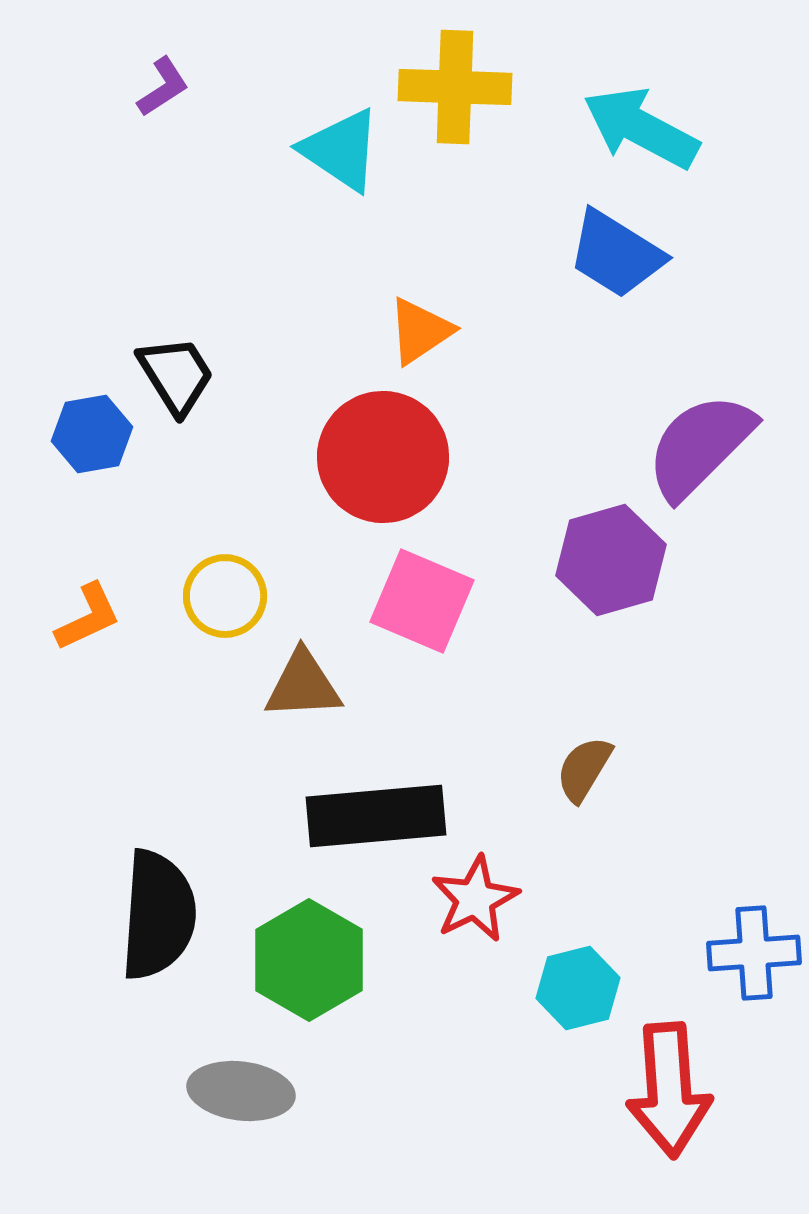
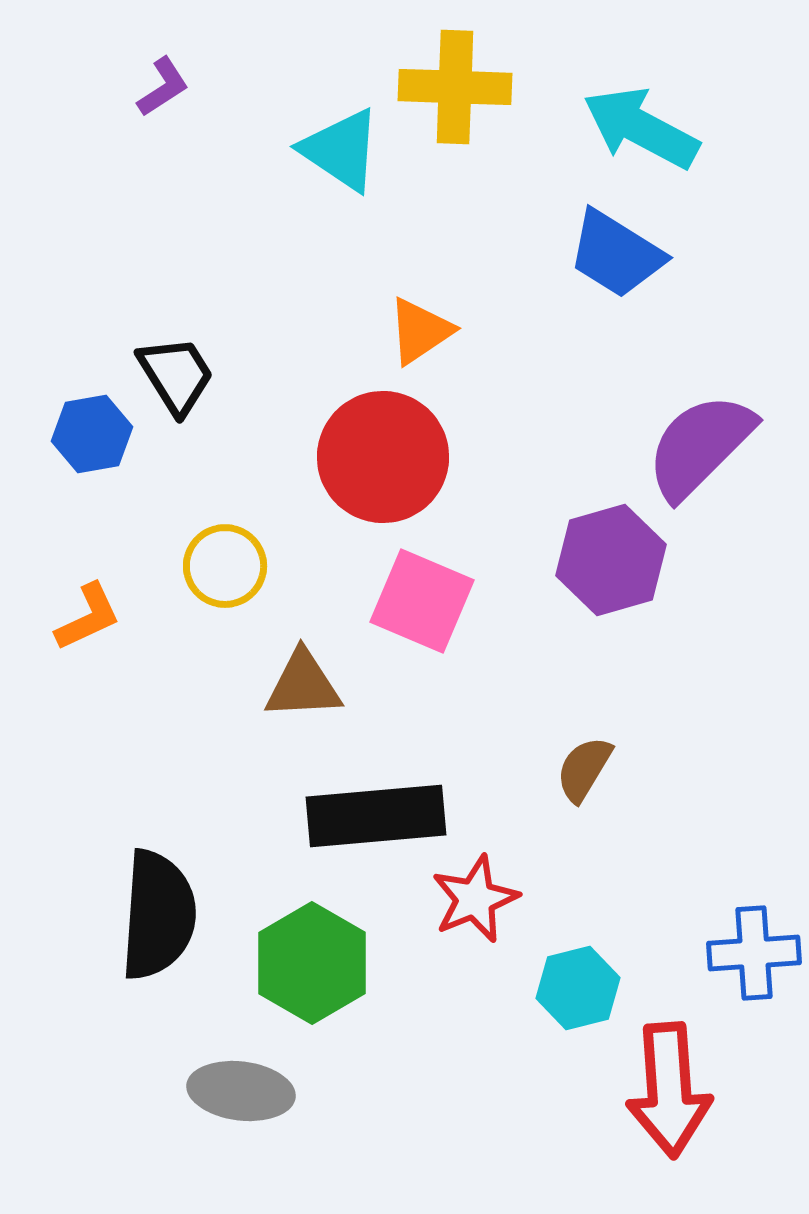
yellow circle: moved 30 px up
red star: rotated 4 degrees clockwise
green hexagon: moved 3 px right, 3 px down
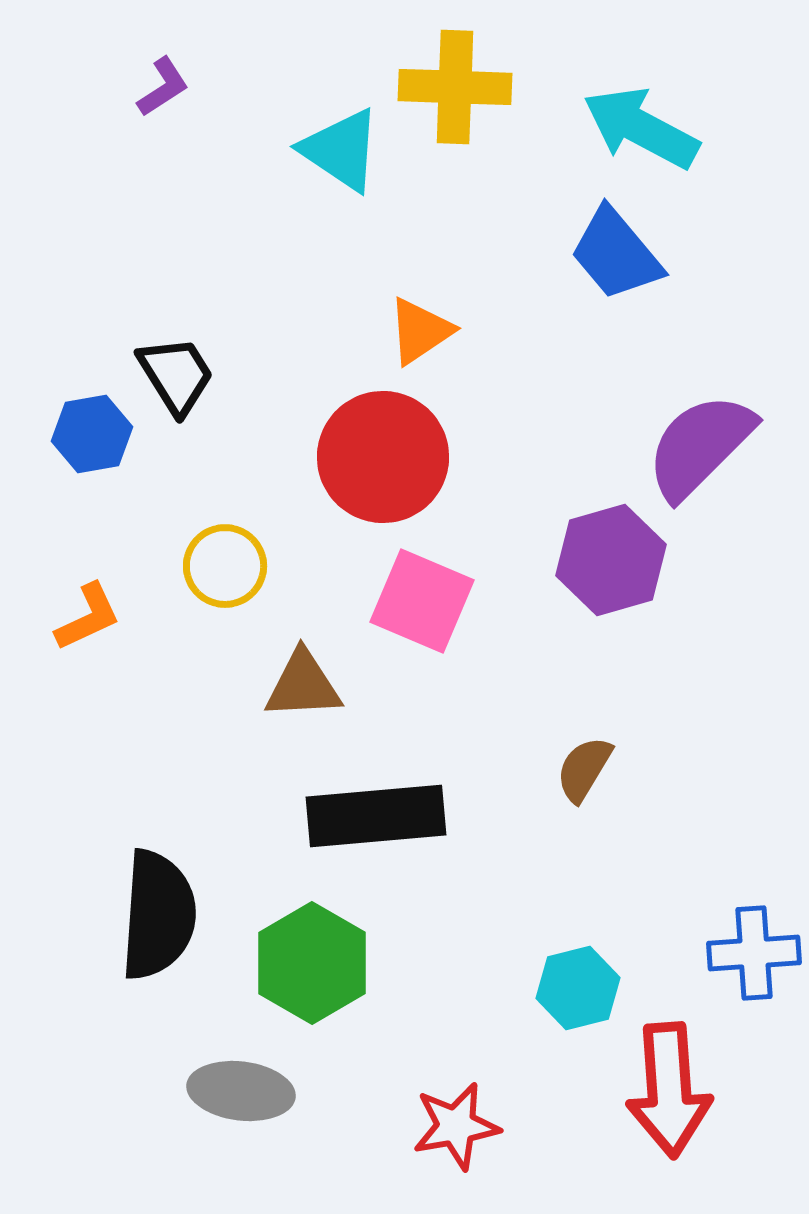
blue trapezoid: rotated 18 degrees clockwise
red star: moved 19 px left, 227 px down; rotated 12 degrees clockwise
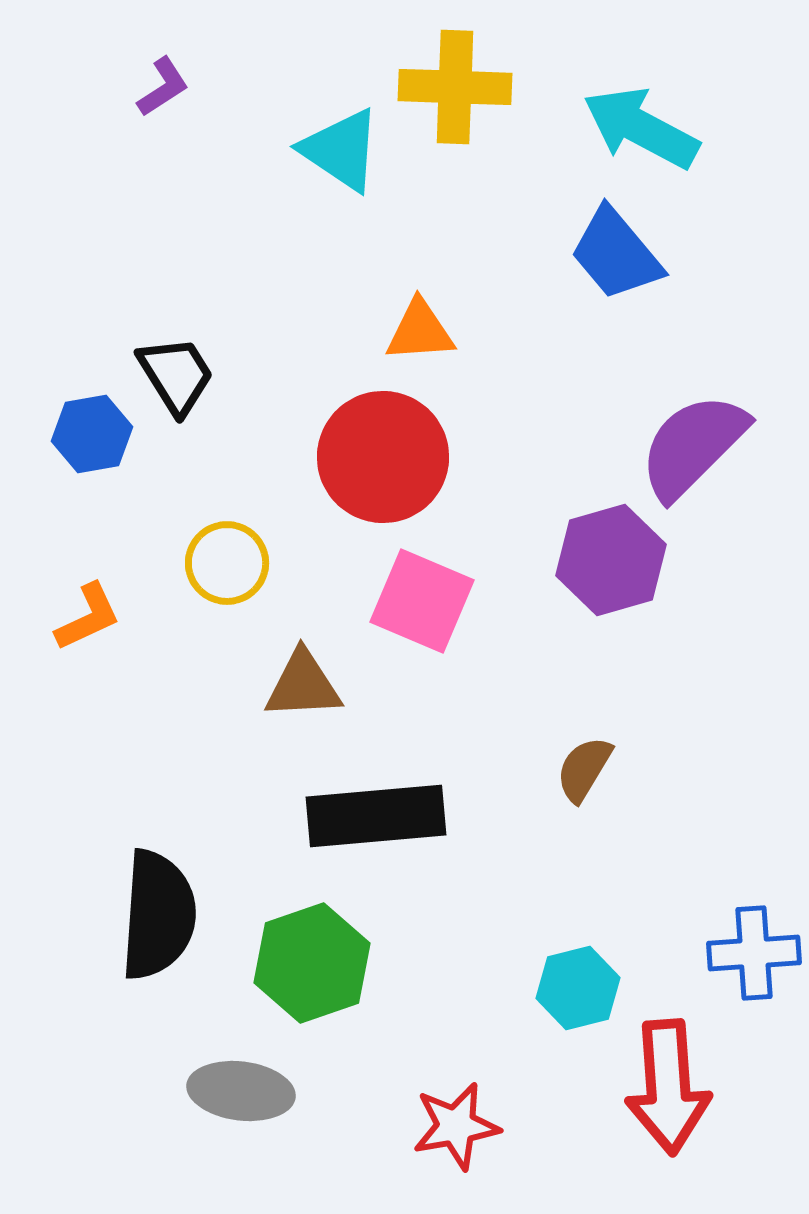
orange triangle: rotated 30 degrees clockwise
purple semicircle: moved 7 px left
yellow circle: moved 2 px right, 3 px up
green hexagon: rotated 11 degrees clockwise
red arrow: moved 1 px left, 3 px up
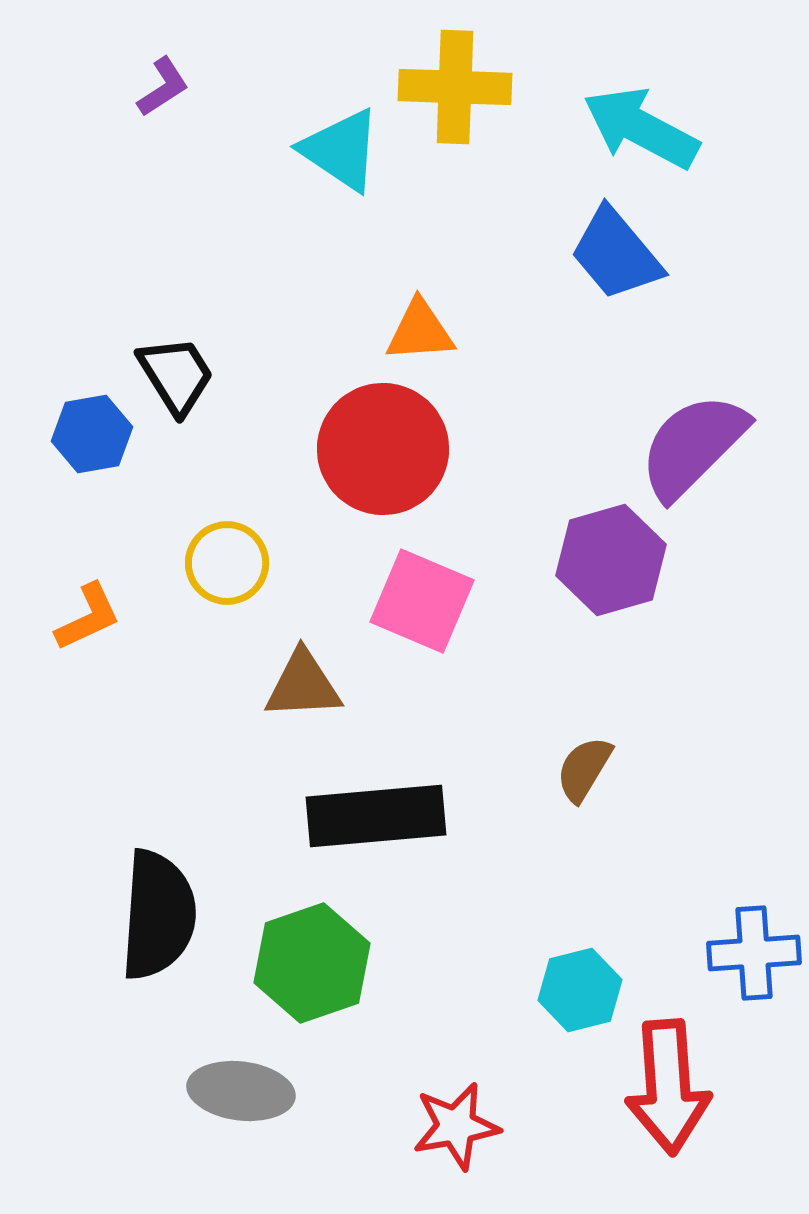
red circle: moved 8 px up
cyan hexagon: moved 2 px right, 2 px down
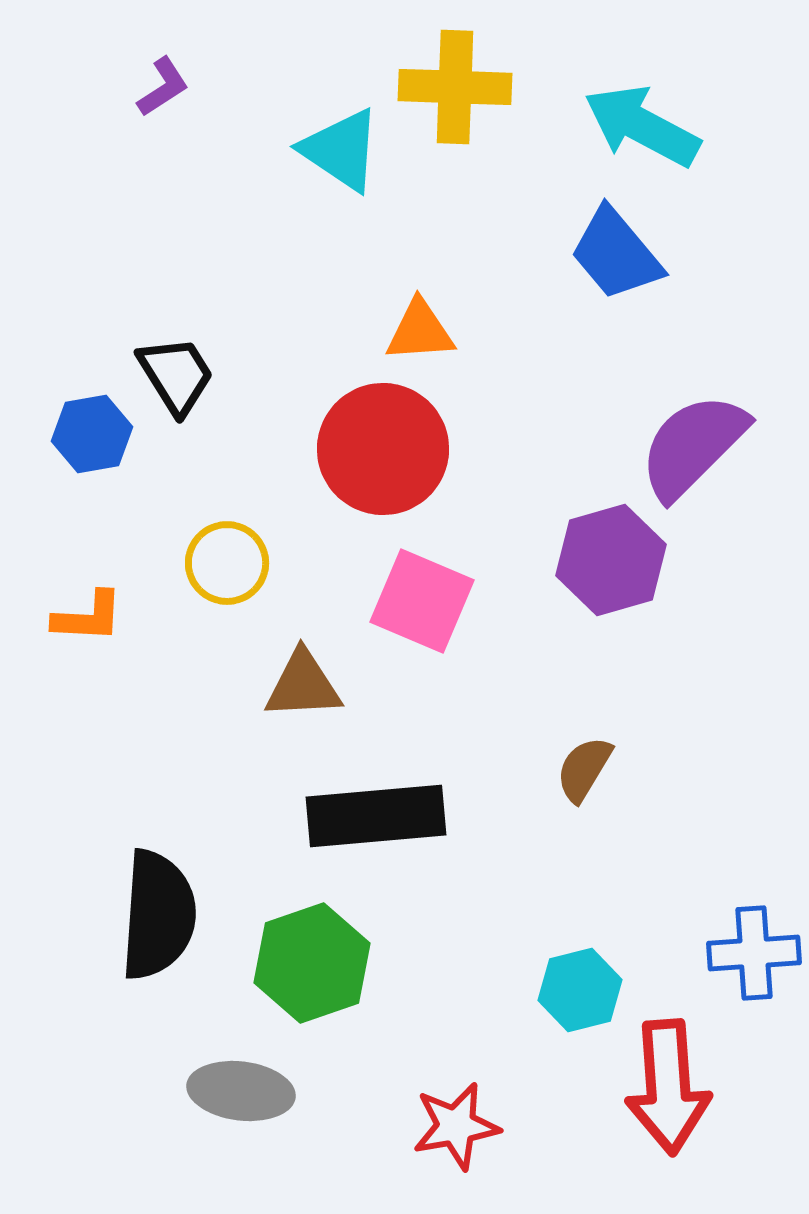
cyan arrow: moved 1 px right, 2 px up
orange L-shape: rotated 28 degrees clockwise
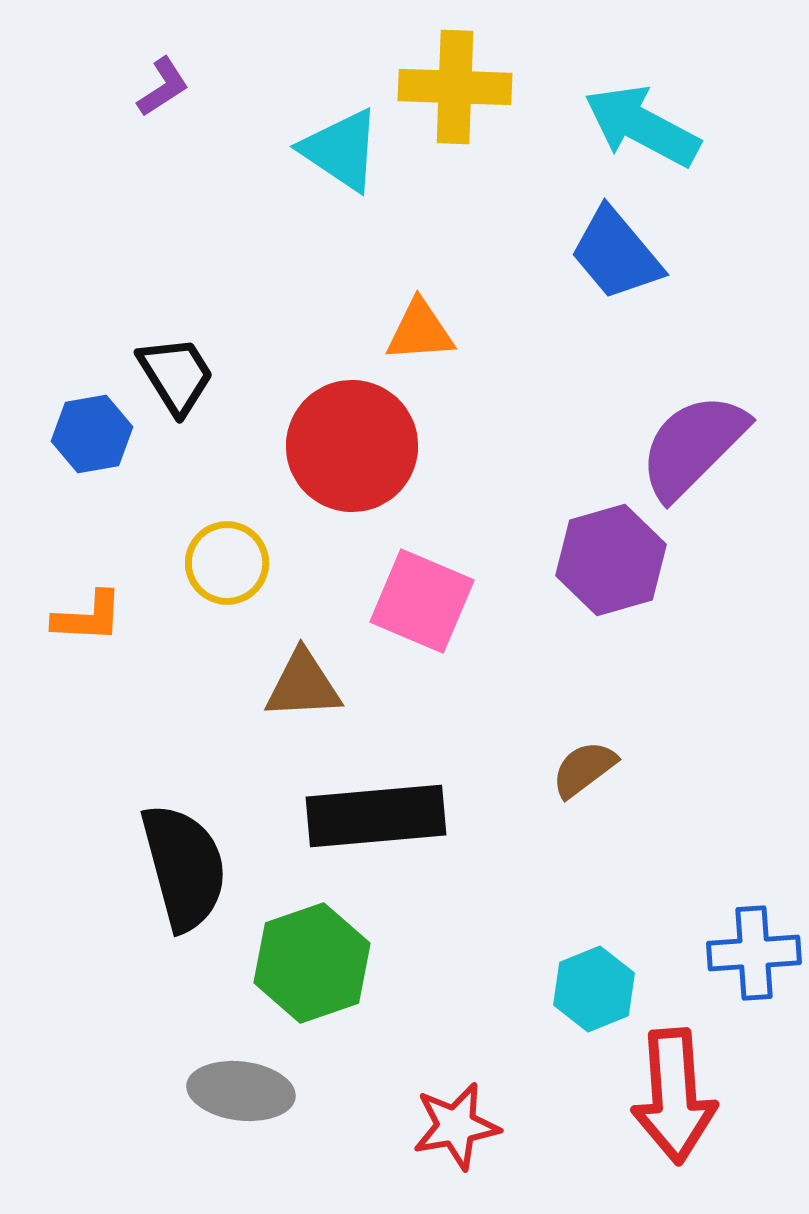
red circle: moved 31 px left, 3 px up
brown semicircle: rotated 22 degrees clockwise
black semicircle: moved 26 px right, 48 px up; rotated 19 degrees counterclockwise
cyan hexagon: moved 14 px right, 1 px up; rotated 8 degrees counterclockwise
red arrow: moved 6 px right, 9 px down
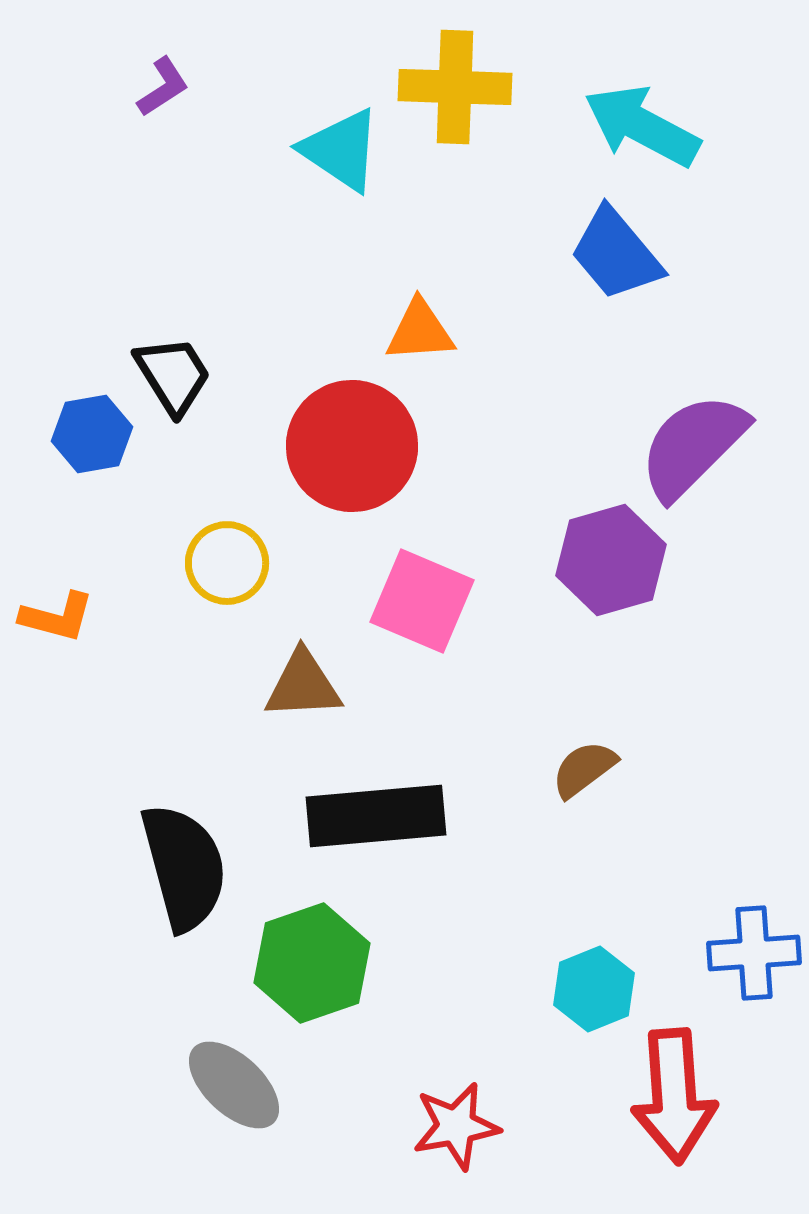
black trapezoid: moved 3 px left
orange L-shape: moved 31 px left; rotated 12 degrees clockwise
gray ellipse: moved 7 px left, 6 px up; rotated 36 degrees clockwise
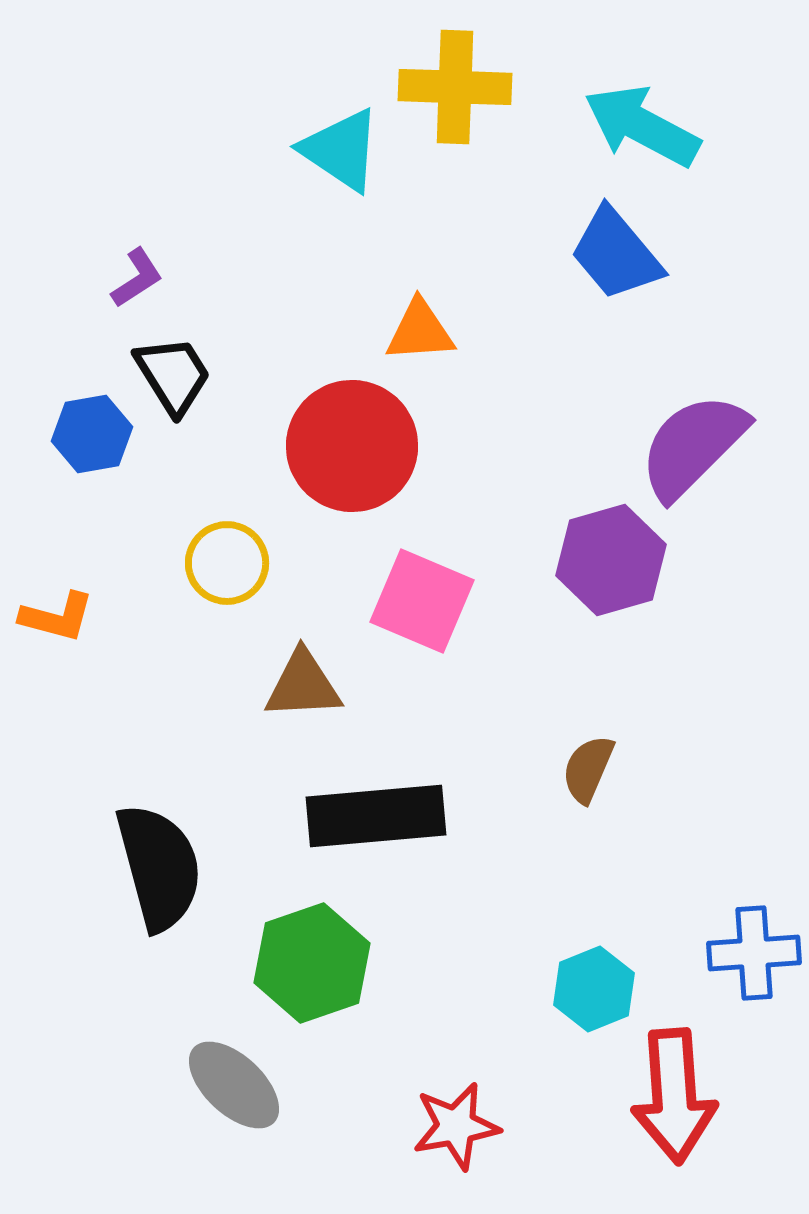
purple L-shape: moved 26 px left, 191 px down
brown semicircle: moved 4 px right; rotated 30 degrees counterclockwise
black semicircle: moved 25 px left
